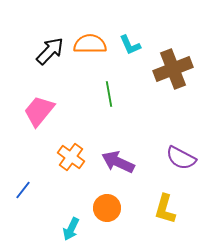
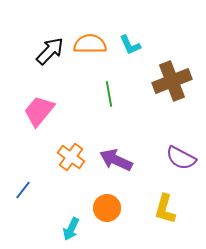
brown cross: moved 1 px left, 12 px down
purple arrow: moved 2 px left, 2 px up
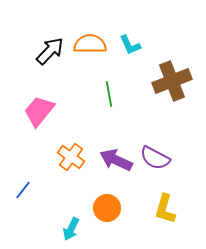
purple semicircle: moved 26 px left
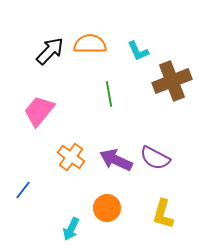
cyan L-shape: moved 8 px right, 6 px down
yellow L-shape: moved 2 px left, 5 px down
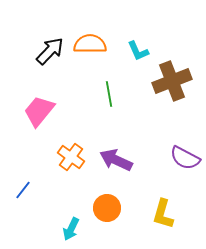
purple semicircle: moved 30 px right
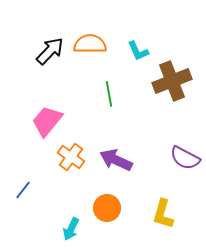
pink trapezoid: moved 8 px right, 10 px down
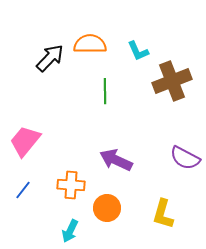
black arrow: moved 7 px down
green line: moved 4 px left, 3 px up; rotated 10 degrees clockwise
pink trapezoid: moved 22 px left, 20 px down
orange cross: moved 28 px down; rotated 32 degrees counterclockwise
cyan arrow: moved 1 px left, 2 px down
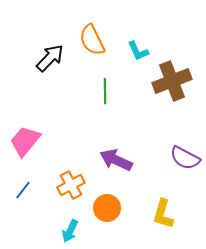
orange semicircle: moved 2 px right, 4 px up; rotated 116 degrees counterclockwise
orange cross: rotated 32 degrees counterclockwise
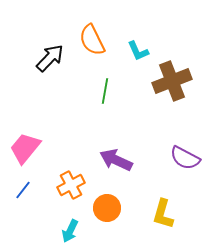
green line: rotated 10 degrees clockwise
pink trapezoid: moved 7 px down
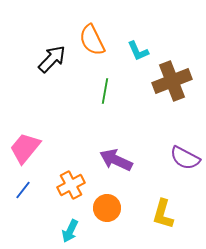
black arrow: moved 2 px right, 1 px down
